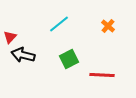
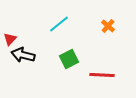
red triangle: moved 2 px down
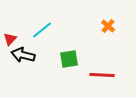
cyan line: moved 17 px left, 6 px down
green square: rotated 18 degrees clockwise
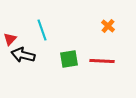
cyan line: rotated 70 degrees counterclockwise
red line: moved 14 px up
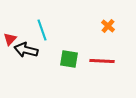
black arrow: moved 3 px right, 5 px up
green square: rotated 18 degrees clockwise
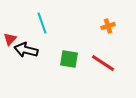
orange cross: rotated 32 degrees clockwise
cyan line: moved 7 px up
red line: moved 1 px right, 2 px down; rotated 30 degrees clockwise
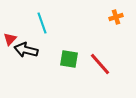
orange cross: moved 8 px right, 9 px up
red line: moved 3 px left, 1 px down; rotated 15 degrees clockwise
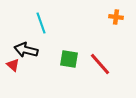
orange cross: rotated 24 degrees clockwise
cyan line: moved 1 px left
red triangle: moved 3 px right, 26 px down; rotated 32 degrees counterclockwise
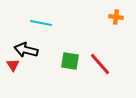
cyan line: rotated 60 degrees counterclockwise
green square: moved 1 px right, 2 px down
red triangle: rotated 16 degrees clockwise
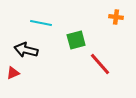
green square: moved 6 px right, 21 px up; rotated 24 degrees counterclockwise
red triangle: moved 8 px down; rotated 40 degrees clockwise
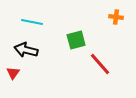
cyan line: moved 9 px left, 1 px up
red triangle: rotated 32 degrees counterclockwise
